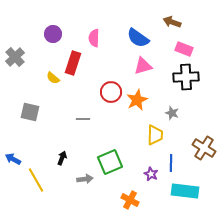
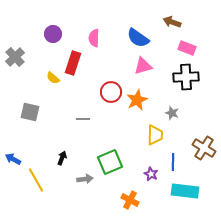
pink rectangle: moved 3 px right, 1 px up
blue line: moved 2 px right, 1 px up
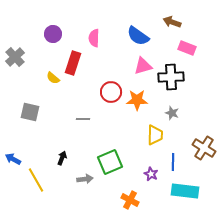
blue semicircle: moved 2 px up
black cross: moved 15 px left
orange star: rotated 25 degrees clockwise
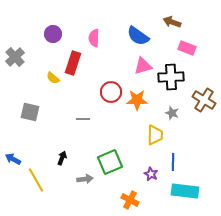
brown cross: moved 48 px up
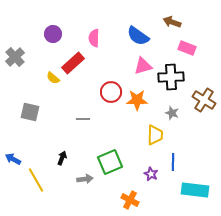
red rectangle: rotated 30 degrees clockwise
cyan rectangle: moved 10 px right, 1 px up
